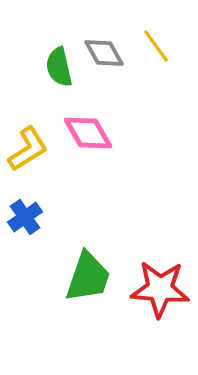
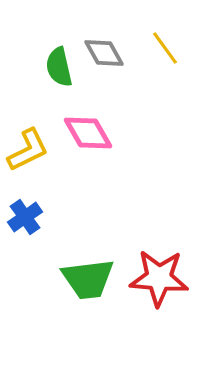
yellow line: moved 9 px right, 2 px down
yellow L-shape: moved 1 px down; rotated 6 degrees clockwise
green trapezoid: moved 2 px down; rotated 64 degrees clockwise
red star: moved 1 px left, 11 px up
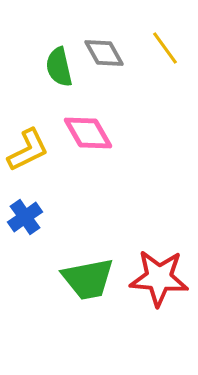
green trapezoid: rotated 4 degrees counterclockwise
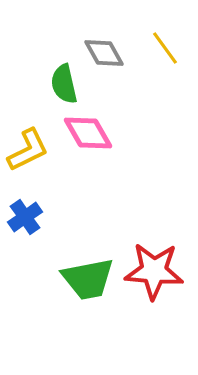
green semicircle: moved 5 px right, 17 px down
red star: moved 5 px left, 7 px up
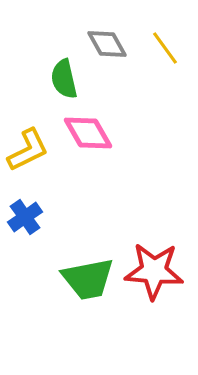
gray diamond: moved 3 px right, 9 px up
green semicircle: moved 5 px up
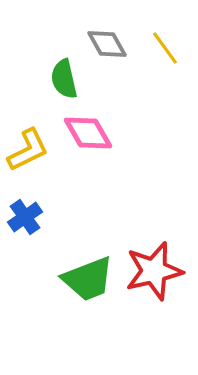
red star: rotated 18 degrees counterclockwise
green trapezoid: rotated 10 degrees counterclockwise
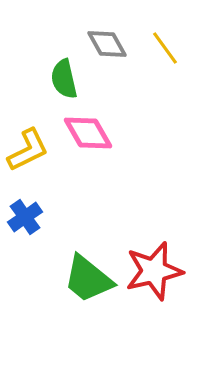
green trapezoid: rotated 60 degrees clockwise
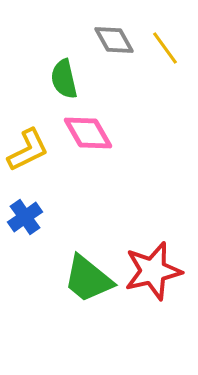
gray diamond: moved 7 px right, 4 px up
red star: moved 1 px left
